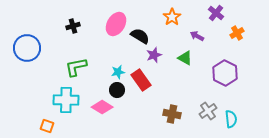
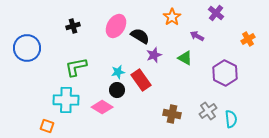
pink ellipse: moved 2 px down
orange cross: moved 11 px right, 6 px down
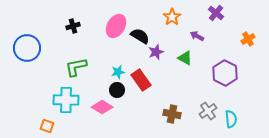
purple star: moved 2 px right, 3 px up
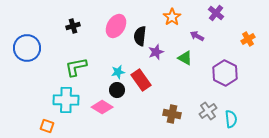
black semicircle: rotated 114 degrees counterclockwise
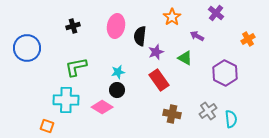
pink ellipse: rotated 20 degrees counterclockwise
red rectangle: moved 18 px right
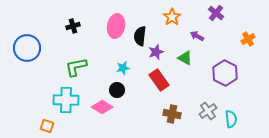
cyan star: moved 5 px right, 4 px up
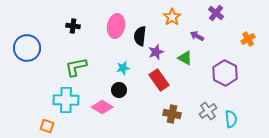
black cross: rotated 24 degrees clockwise
black circle: moved 2 px right
